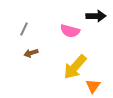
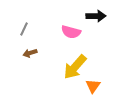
pink semicircle: moved 1 px right, 1 px down
brown arrow: moved 1 px left
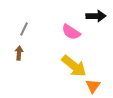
pink semicircle: rotated 18 degrees clockwise
brown arrow: moved 11 px left; rotated 112 degrees clockwise
yellow arrow: moved 1 px left, 1 px up; rotated 92 degrees counterclockwise
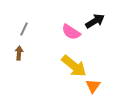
black arrow: moved 1 px left, 5 px down; rotated 30 degrees counterclockwise
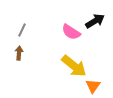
gray line: moved 2 px left, 1 px down
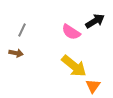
brown arrow: moved 3 px left; rotated 96 degrees clockwise
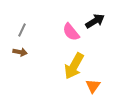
pink semicircle: rotated 18 degrees clockwise
brown arrow: moved 4 px right, 1 px up
yellow arrow: rotated 80 degrees clockwise
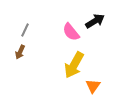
gray line: moved 3 px right
brown arrow: rotated 104 degrees clockwise
yellow arrow: moved 1 px up
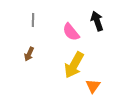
black arrow: moved 2 px right; rotated 78 degrees counterclockwise
gray line: moved 8 px right, 10 px up; rotated 24 degrees counterclockwise
brown arrow: moved 9 px right, 2 px down
